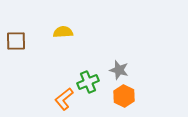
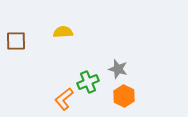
gray star: moved 1 px left, 1 px up
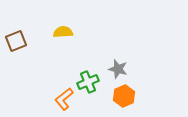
brown square: rotated 20 degrees counterclockwise
orange hexagon: rotated 10 degrees clockwise
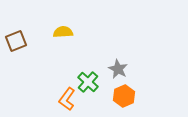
gray star: rotated 12 degrees clockwise
green cross: rotated 25 degrees counterclockwise
orange L-shape: moved 3 px right; rotated 15 degrees counterclockwise
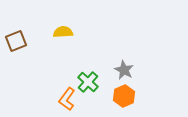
gray star: moved 6 px right, 1 px down
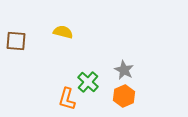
yellow semicircle: rotated 18 degrees clockwise
brown square: rotated 25 degrees clockwise
orange L-shape: rotated 20 degrees counterclockwise
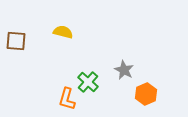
orange hexagon: moved 22 px right, 2 px up
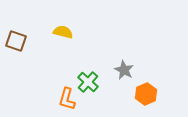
brown square: rotated 15 degrees clockwise
